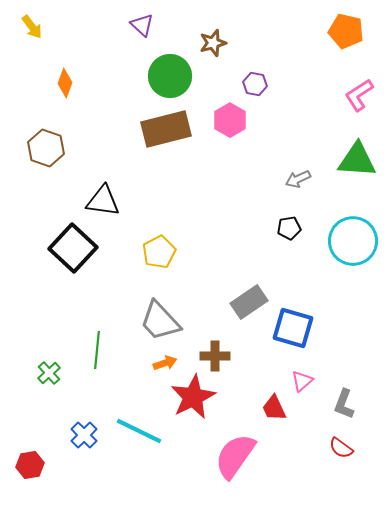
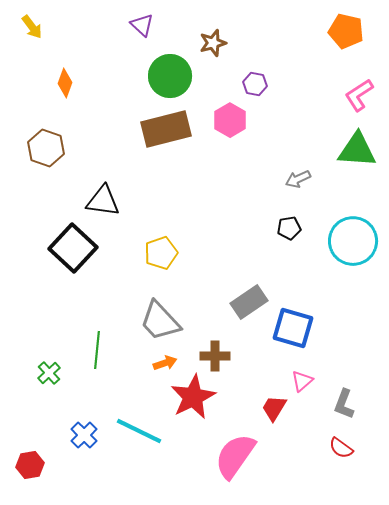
green triangle: moved 10 px up
yellow pentagon: moved 2 px right, 1 px down; rotated 8 degrees clockwise
red trapezoid: rotated 56 degrees clockwise
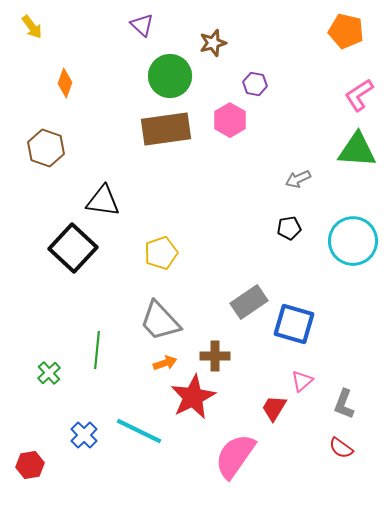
brown rectangle: rotated 6 degrees clockwise
blue square: moved 1 px right, 4 px up
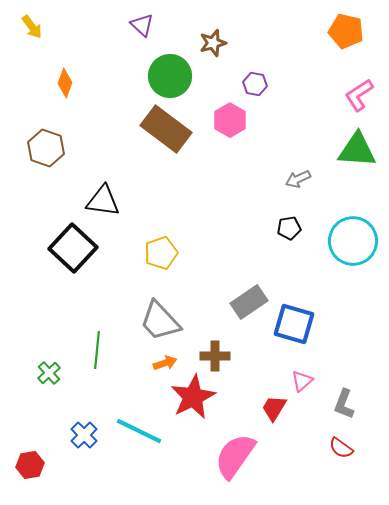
brown rectangle: rotated 45 degrees clockwise
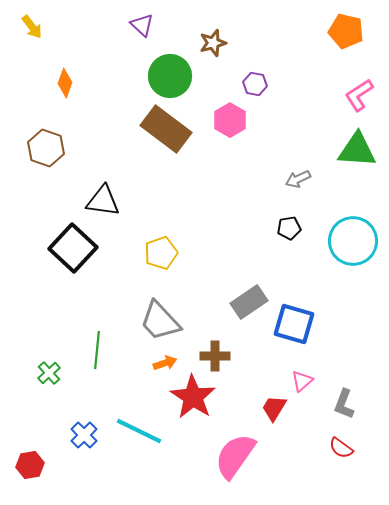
red star: rotated 12 degrees counterclockwise
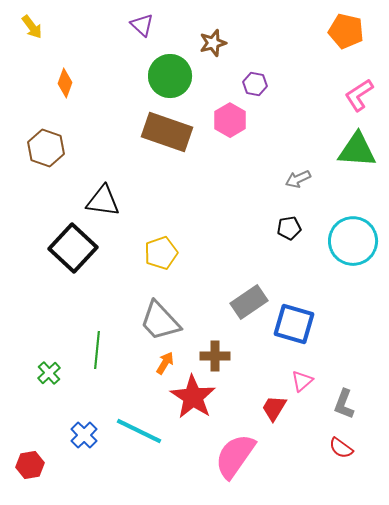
brown rectangle: moved 1 px right, 3 px down; rotated 18 degrees counterclockwise
orange arrow: rotated 40 degrees counterclockwise
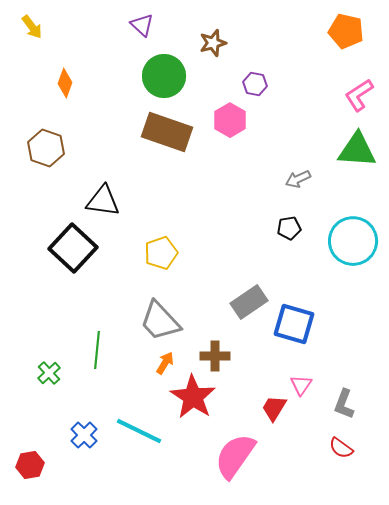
green circle: moved 6 px left
pink triangle: moved 1 px left, 4 px down; rotated 15 degrees counterclockwise
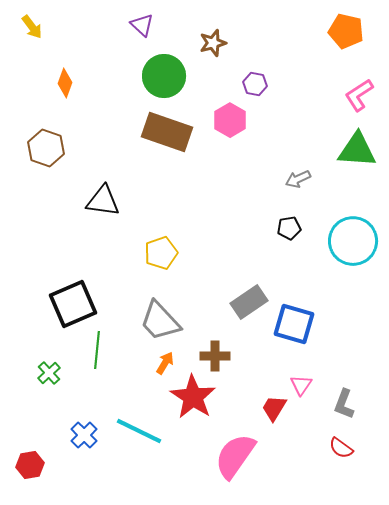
black square: moved 56 px down; rotated 24 degrees clockwise
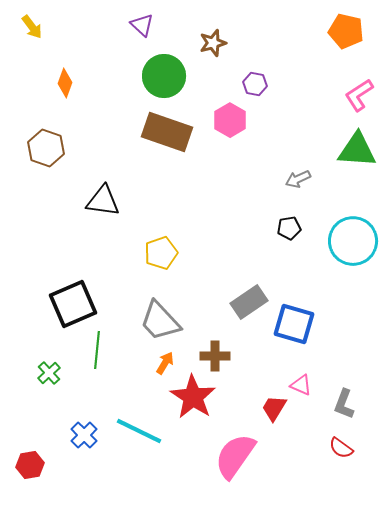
pink triangle: rotated 40 degrees counterclockwise
